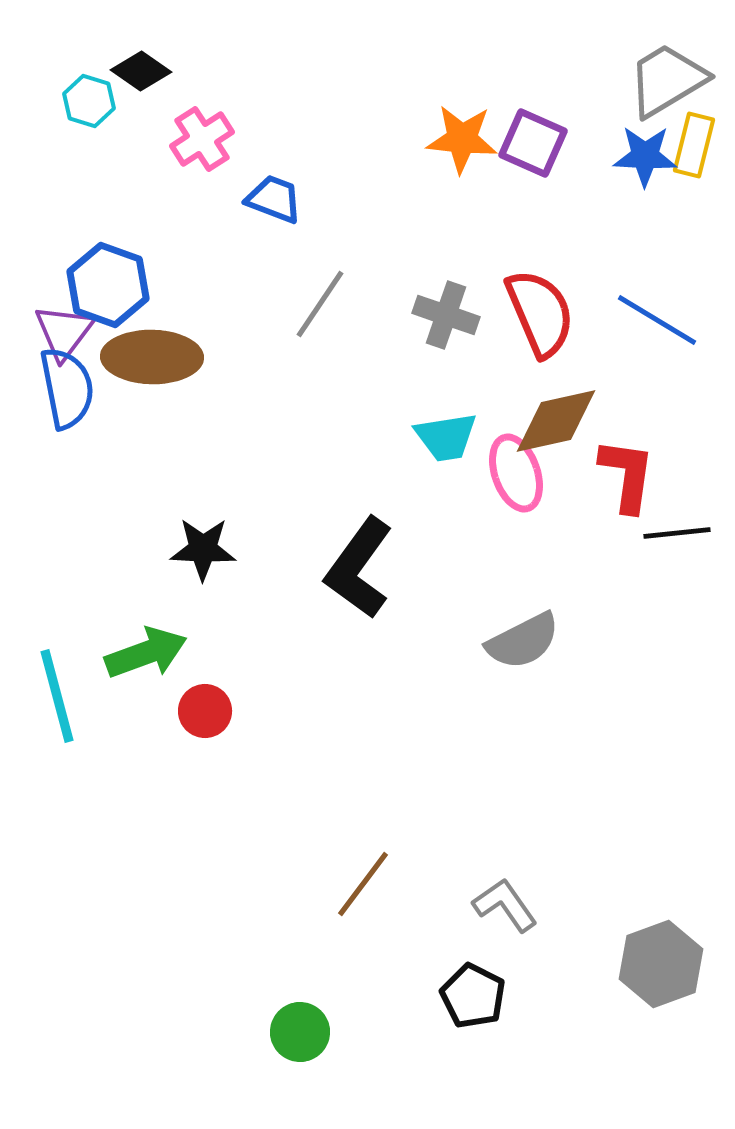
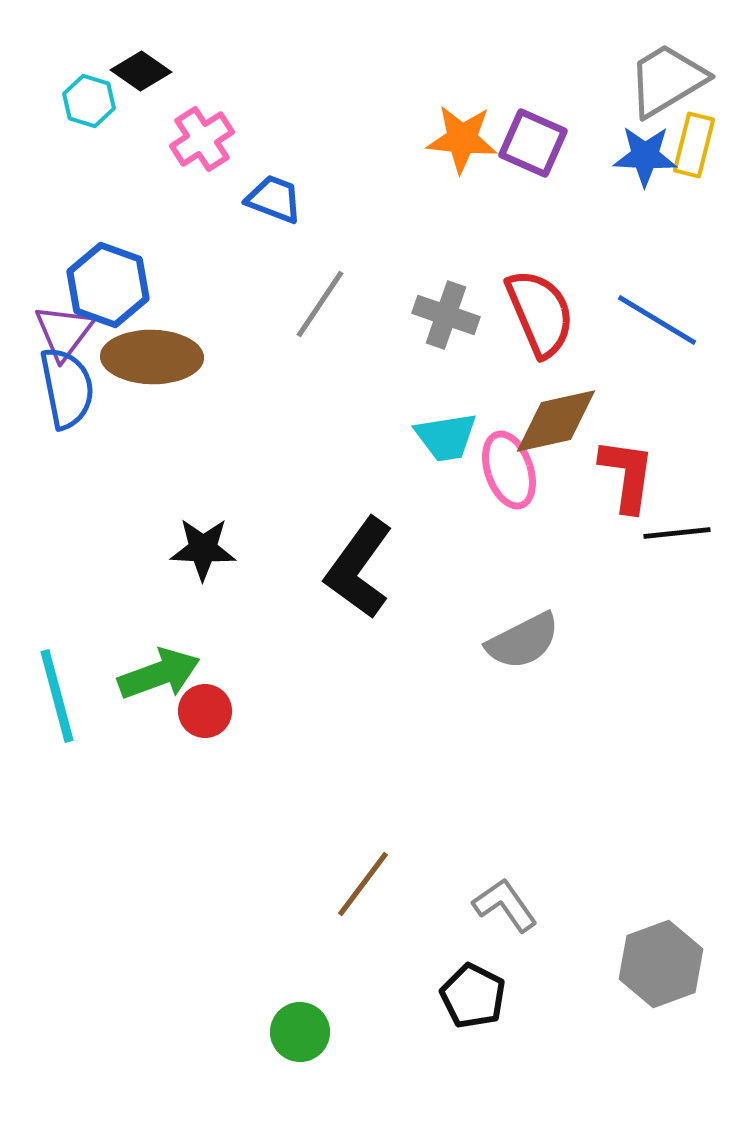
pink ellipse: moved 7 px left, 3 px up
green arrow: moved 13 px right, 21 px down
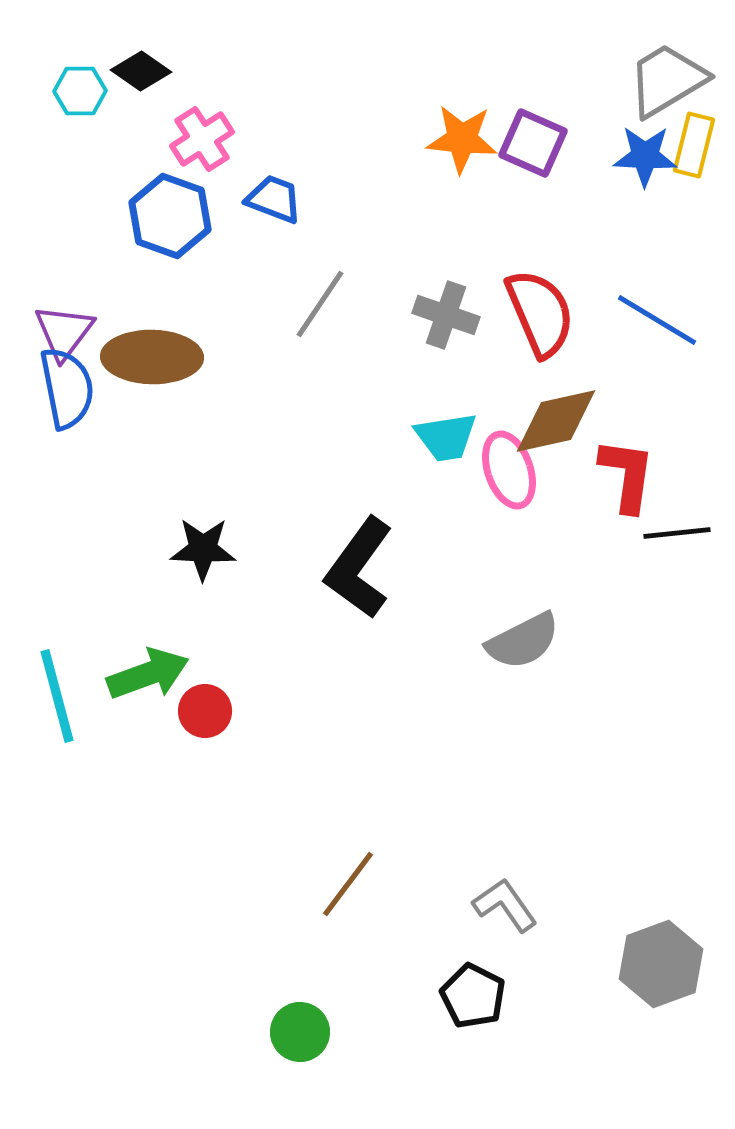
cyan hexagon: moved 9 px left, 10 px up; rotated 18 degrees counterclockwise
blue hexagon: moved 62 px right, 69 px up
green arrow: moved 11 px left
brown line: moved 15 px left
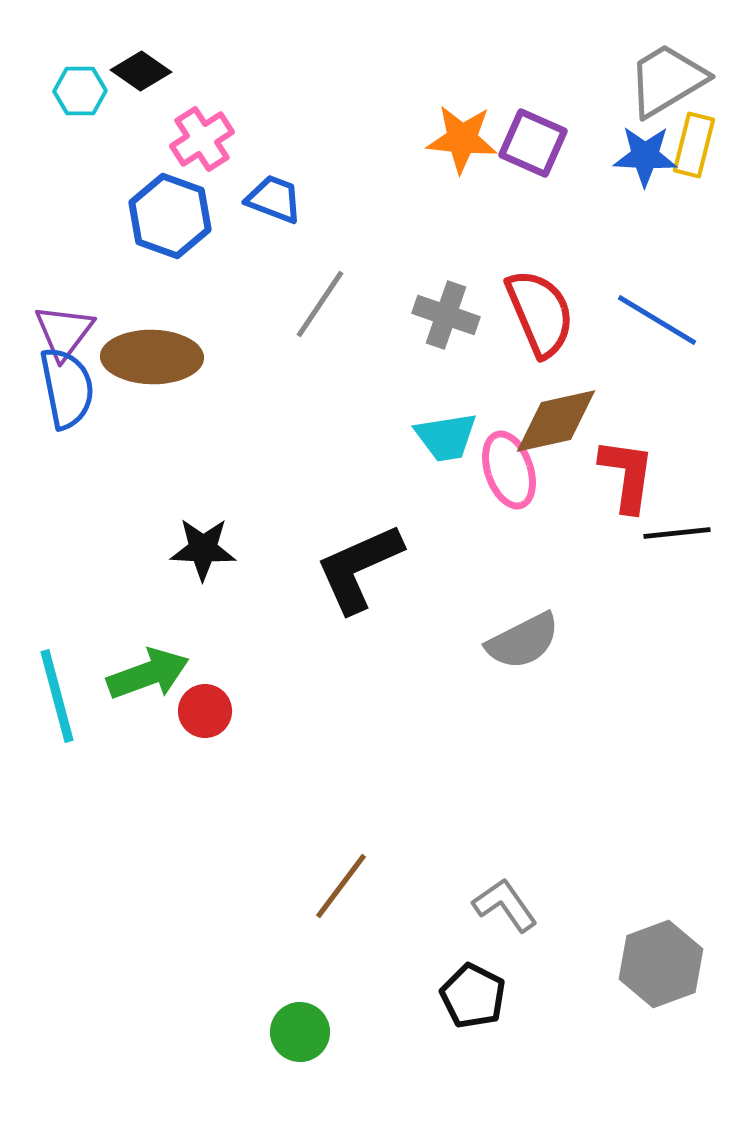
black L-shape: rotated 30 degrees clockwise
brown line: moved 7 px left, 2 px down
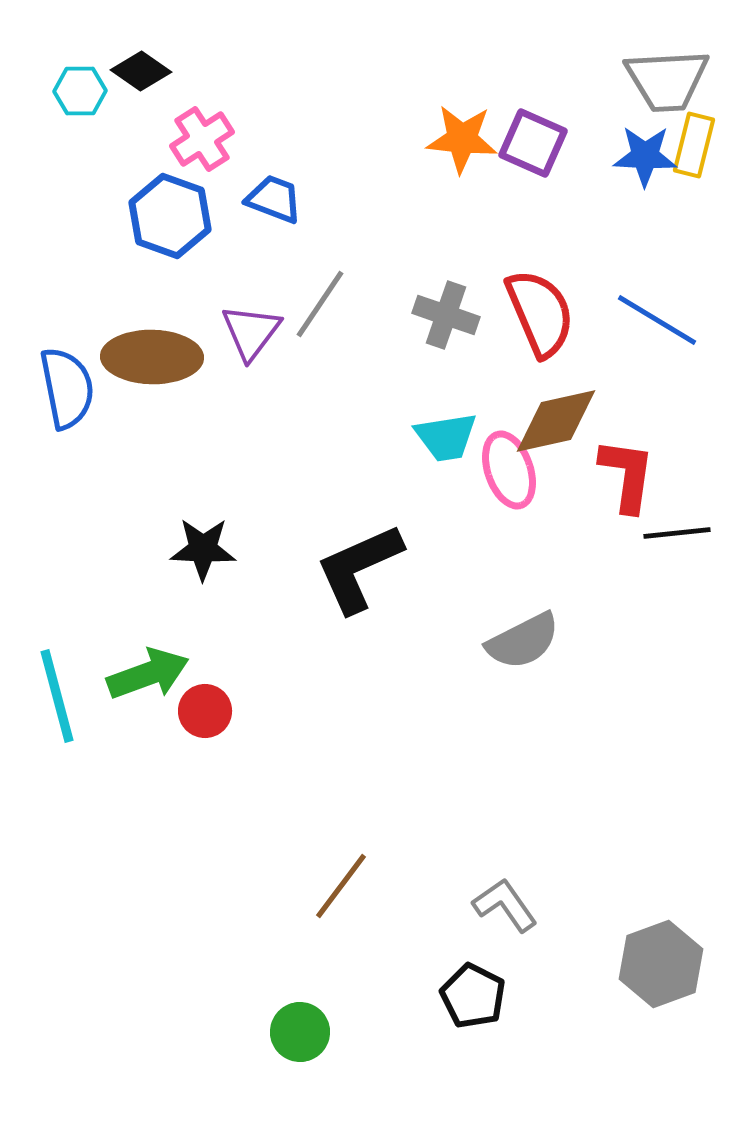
gray trapezoid: rotated 152 degrees counterclockwise
purple triangle: moved 187 px right
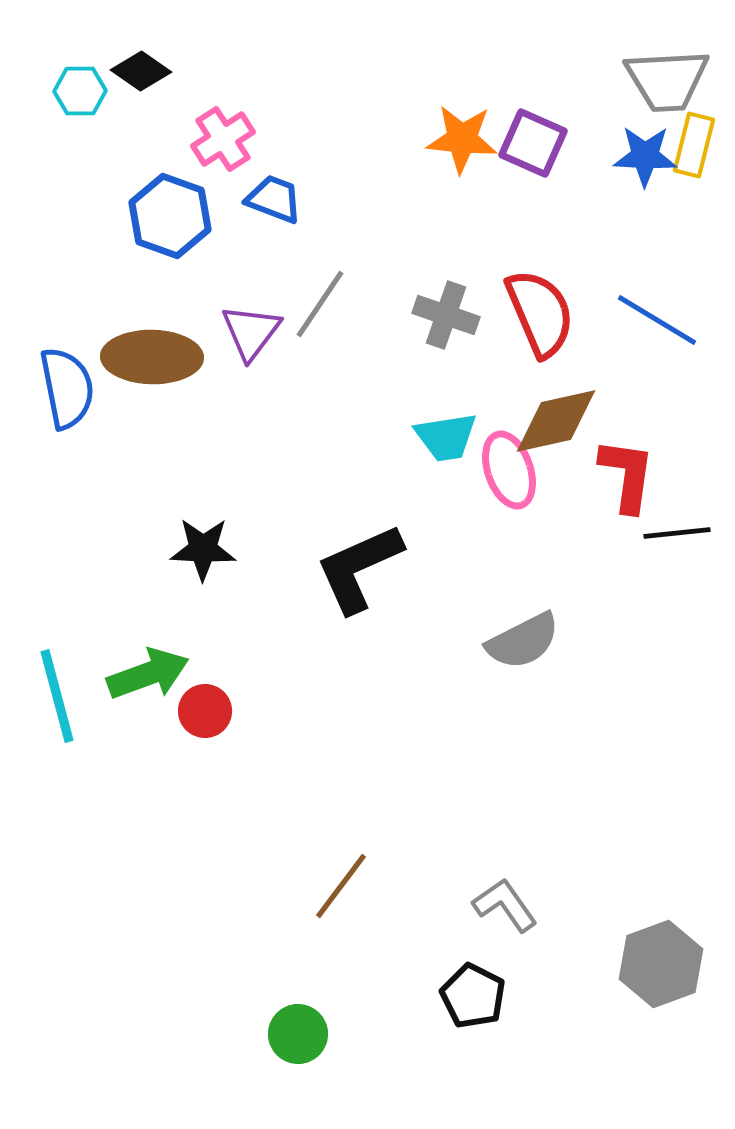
pink cross: moved 21 px right
green circle: moved 2 px left, 2 px down
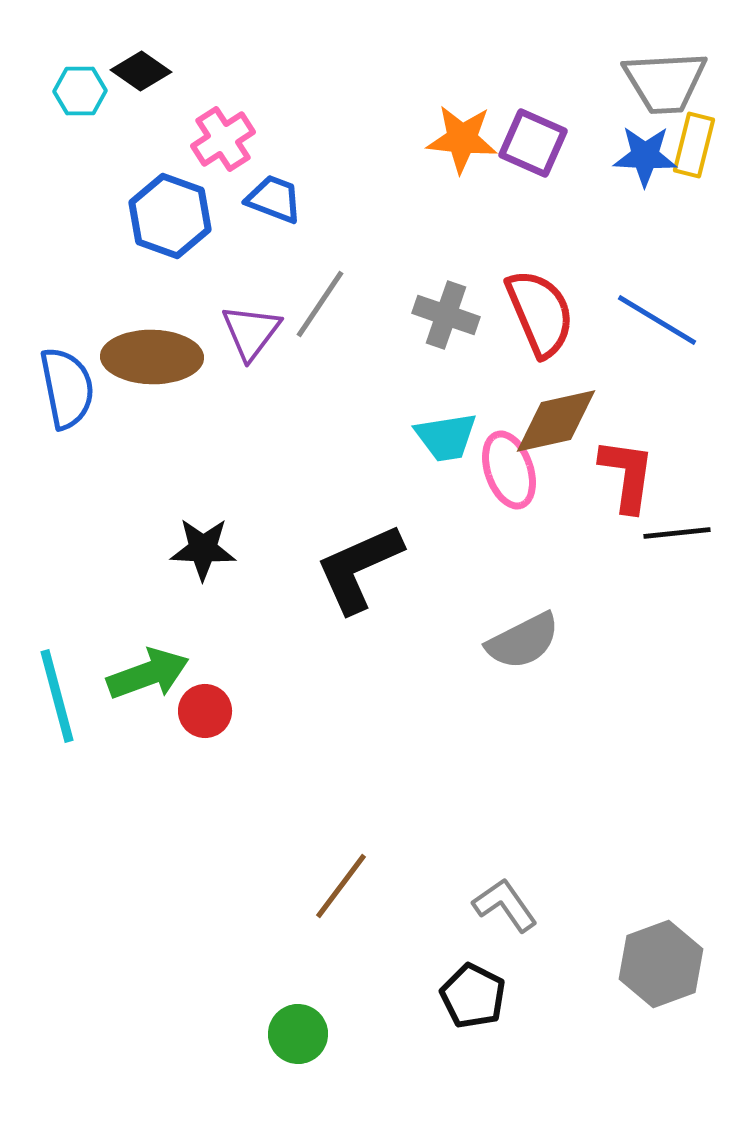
gray trapezoid: moved 2 px left, 2 px down
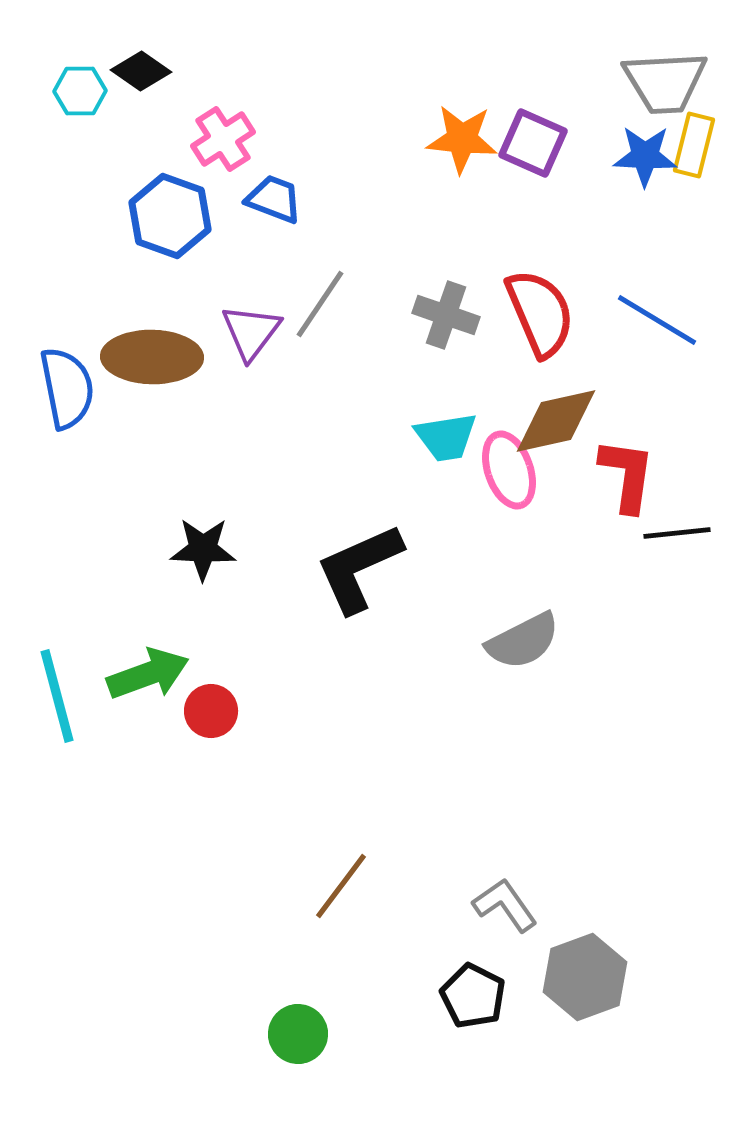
red circle: moved 6 px right
gray hexagon: moved 76 px left, 13 px down
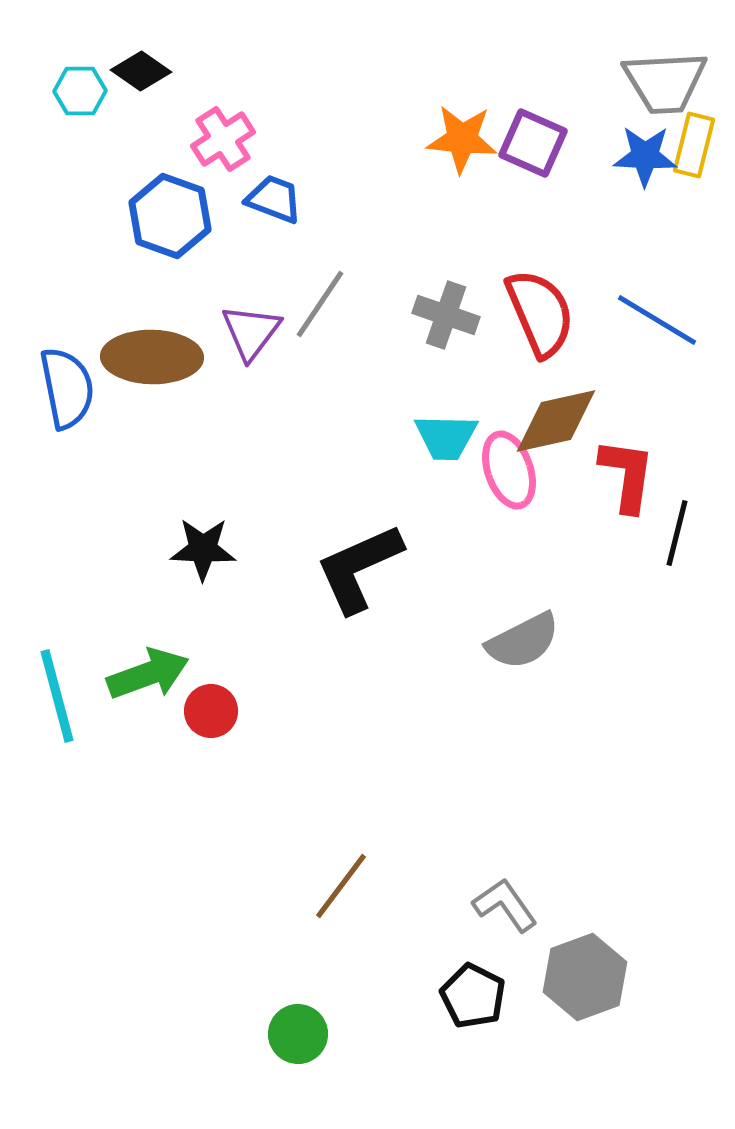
cyan trapezoid: rotated 10 degrees clockwise
black line: rotated 70 degrees counterclockwise
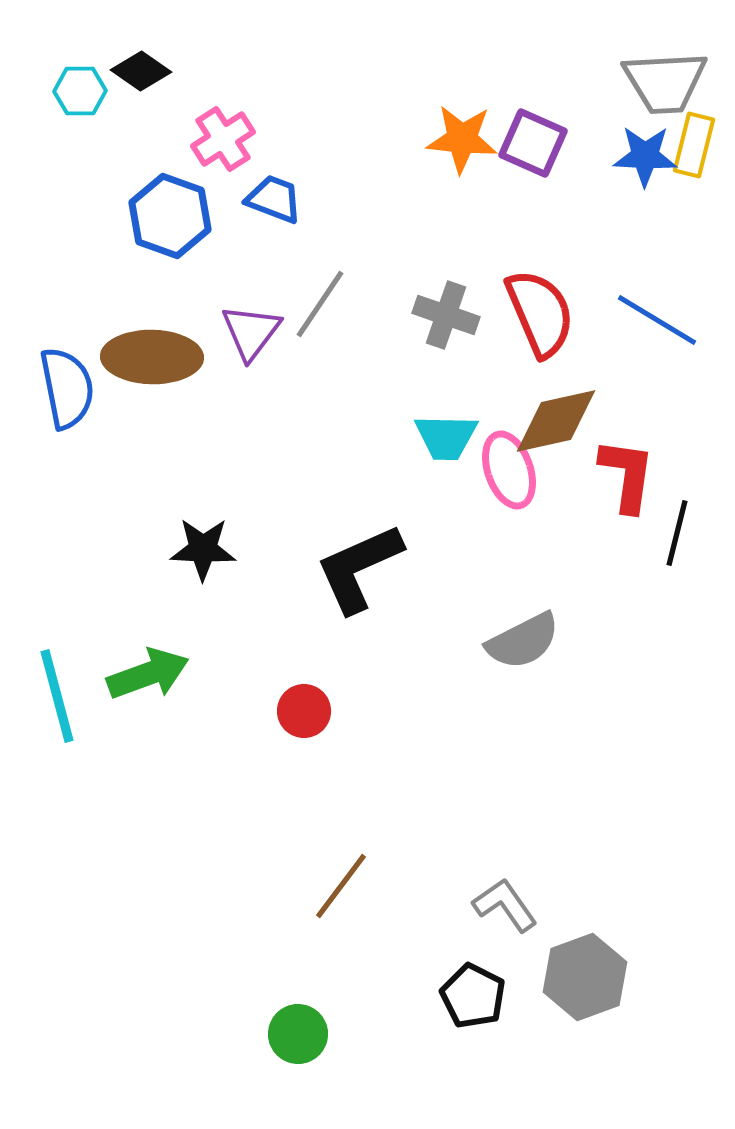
red circle: moved 93 px right
